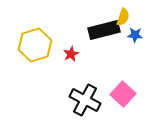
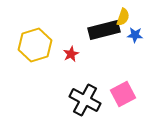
pink square: rotated 20 degrees clockwise
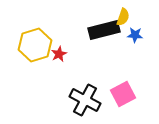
red star: moved 12 px left
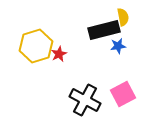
yellow semicircle: rotated 30 degrees counterclockwise
blue star: moved 17 px left, 11 px down; rotated 14 degrees counterclockwise
yellow hexagon: moved 1 px right, 1 px down
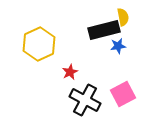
yellow hexagon: moved 3 px right, 2 px up; rotated 8 degrees counterclockwise
red star: moved 11 px right, 18 px down
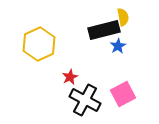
blue star: rotated 21 degrees counterclockwise
red star: moved 5 px down
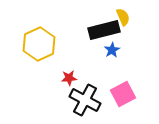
yellow semicircle: rotated 12 degrees counterclockwise
blue star: moved 6 px left, 4 px down
red star: moved 1 px left, 1 px down; rotated 21 degrees clockwise
